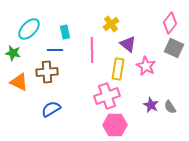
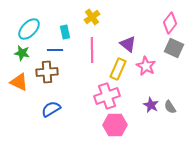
yellow cross: moved 19 px left, 7 px up
green star: moved 9 px right
yellow rectangle: rotated 15 degrees clockwise
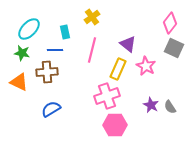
pink line: rotated 15 degrees clockwise
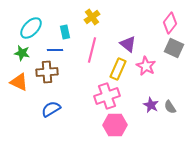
cyan ellipse: moved 2 px right, 1 px up
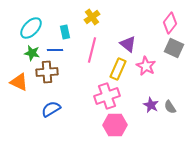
green star: moved 10 px right
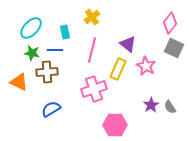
pink cross: moved 13 px left, 7 px up
purple star: rotated 14 degrees clockwise
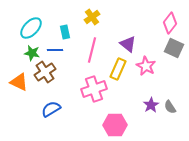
brown cross: moved 2 px left; rotated 30 degrees counterclockwise
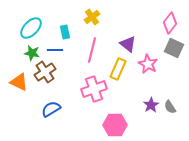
pink star: moved 2 px right, 2 px up
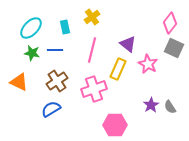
cyan rectangle: moved 5 px up
brown cross: moved 12 px right, 9 px down
